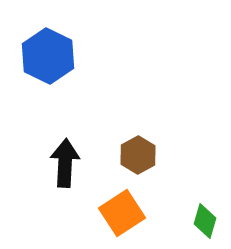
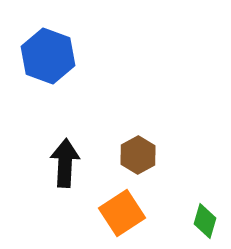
blue hexagon: rotated 6 degrees counterclockwise
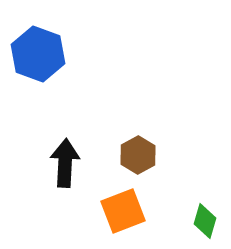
blue hexagon: moved 10 px left, 2 px up
orange square: moved 1 px right, 2 px up; rotated 12 degrees clockwise
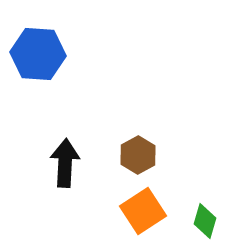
blue hexagon: rotated 16 degrees counterclockwise
orange square: moved 20 px right; rotated 12 degrees counterclockwise
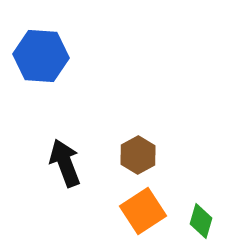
blue hexagon: moved 3 px right, 2 px down
black arrow: rotated 24 degrees counterclockwise
green diamond: moved 4 px left
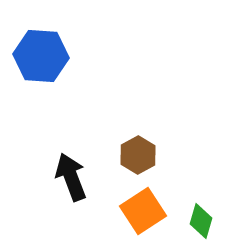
black arrow: moved 6 px right, 14 px down
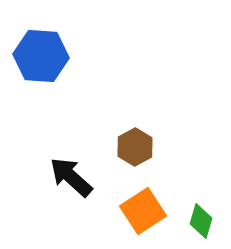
brown hexagon: moved 3 px left, 8 px up
black arrow: rotated 27 degrees counterclockwise
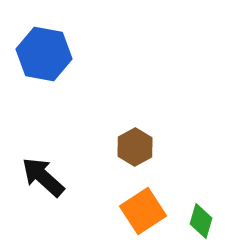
blue hexagon: moved 3 px right, 2 px up; rotated 6 degrees clockwise
black arrow: moved 28 px left
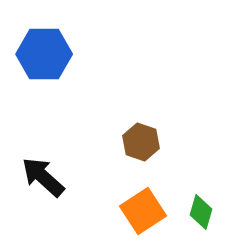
blue hexagon: rotated 10 degrees counterclockwise
brown hexagon: moved 6 px right, 5 px up; rotated 12 degrees counterclockwise
green diamond: moved 9 px up
